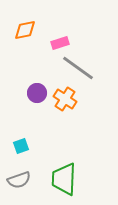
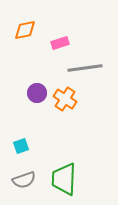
gray line: moved 7 px right; rotated 44 degrees counterclockwise
gray semicircle: moved 5 px right
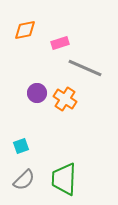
gray line: rotated 32 degrees clockwise
gray semicircle: rotated 25 degrees counterclockwise
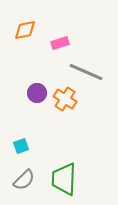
gray line: moved 1 px right, 4 px down
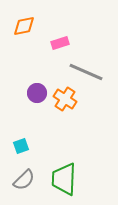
orange diamond: moved 1 px left, 4 px up
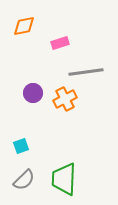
gray line: rotated 32 degrees counterclockwise
purple circle: moved 4 px left
orange cross: rotated 30 degrees clockwise
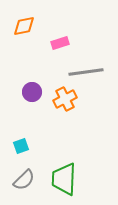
purple circle: moved 1 px left, 1 px up
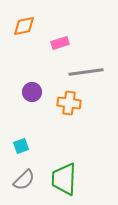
orange cross: moved 4 px right, 4 px down; rotated 35 degrees clockwise
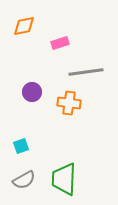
gray semicircle: rotated 15 degrees clockwise
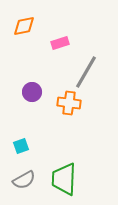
gray line: rotated 52 degrees counterclockwise
